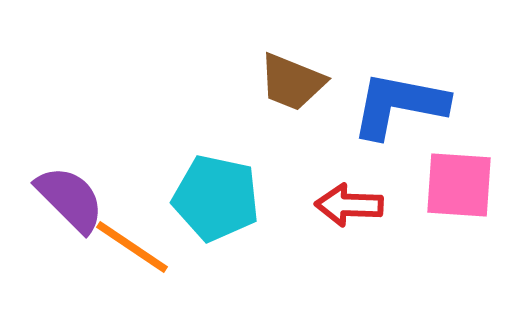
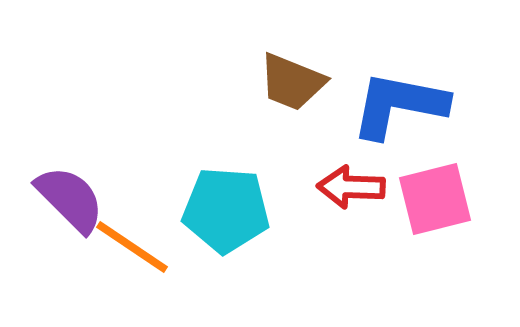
pink square: moved 24 px left, 14 px down; rotated 18 degrees counterclockwise
cyan pentagon: moved 10 px right, 12 px down; rotated 8 degrees counterclockwise
red arrow: moved 2 px right, 18 px up
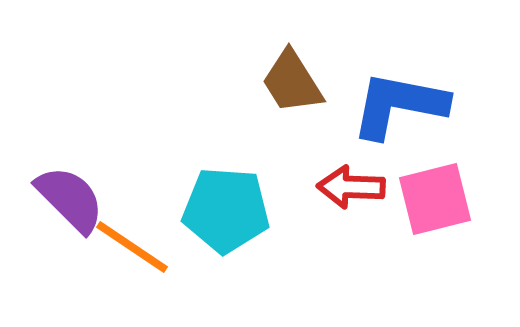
brown trapezoid: rotated 36 degrees clockwise
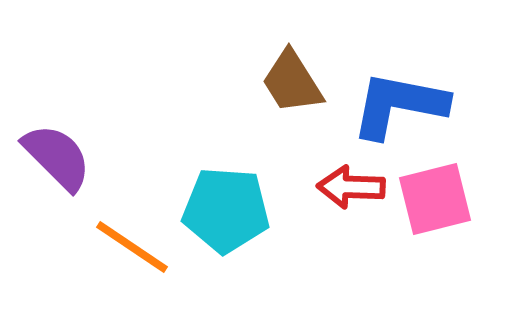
purple semicircle: moved 13 px left, 42 px up
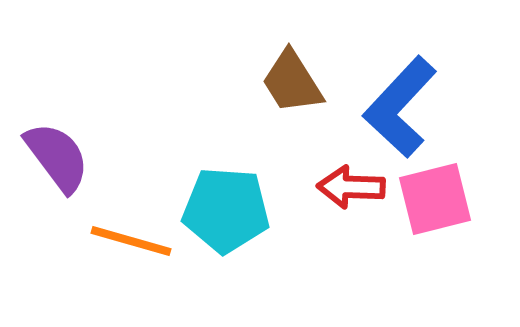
blue L-shape: moved 1 px right, 2 px down; rotated 58 degrees counterclockwise
purple semicircle: rotated 8 degrees clockwise
orange line: moved 1 px left, 6 px up; rotated 18 degrees counterclockwise
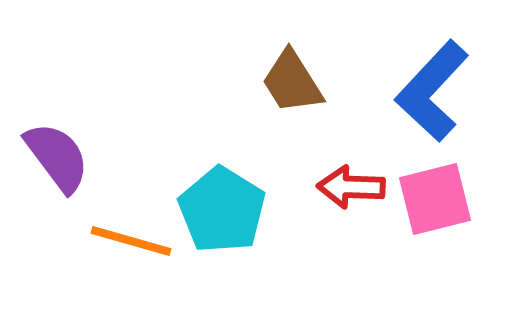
blue L-shape: moved 32 px right, 16 px up
cyan pentagon: moved 4 px left; rotated 28 degrees clockwise
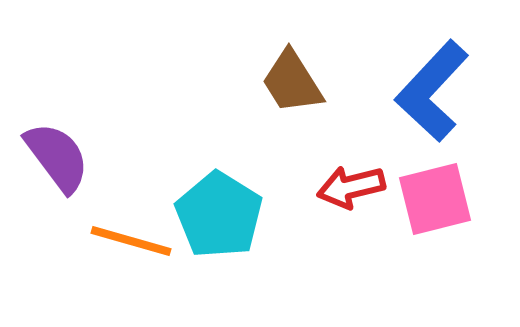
red arrow: rotated 16 degrees counterclockwise
cyan pentagon: moved 3 px left, 5 px down
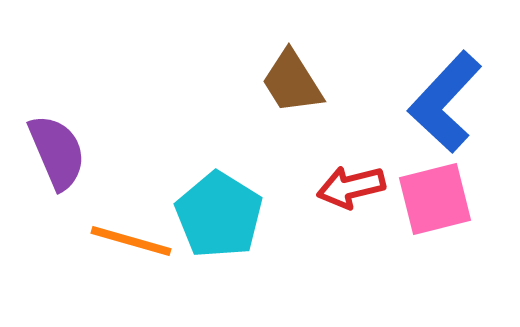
blue L-shape: moved 13 px right, 11 px down
purple semicircle: moved 5 px up; rotated 14 degrees clockwise
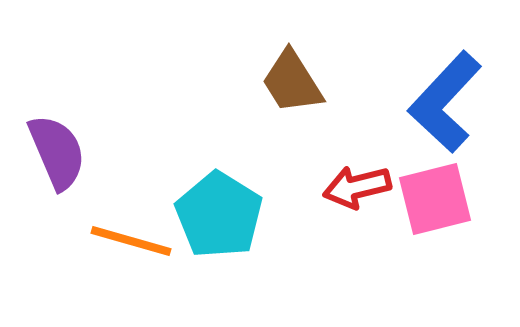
red arrow: moved 6 px right
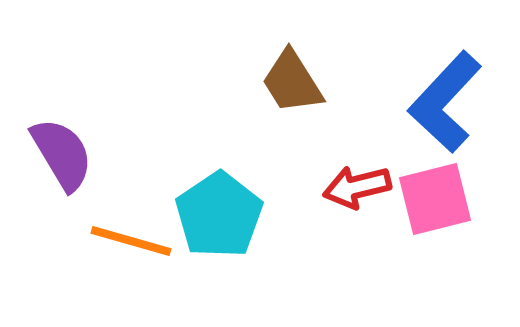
purple semicircle: moved 5 px right, 2 px down; rotated 8 degrees counterclockwise
cyan pentagon: rotated 6 degrees clockwise
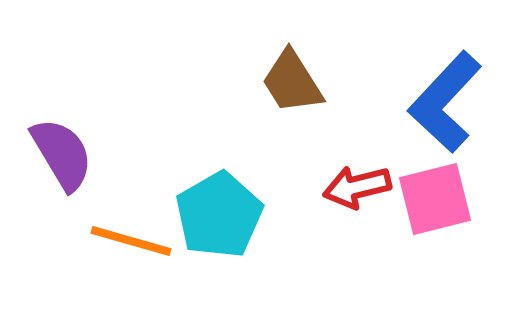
cyan pentagon: rotated 4 degrees clockwise
